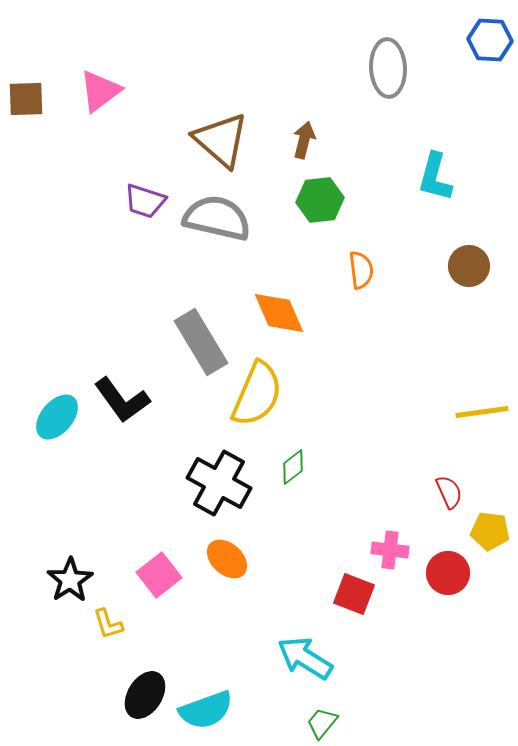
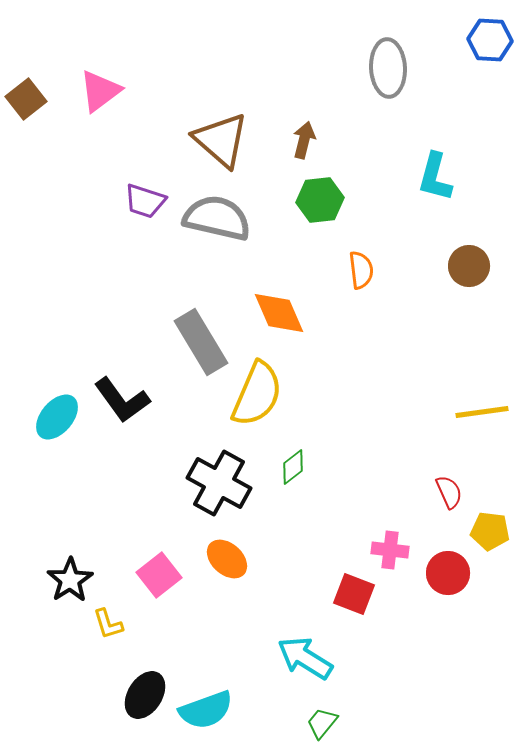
brown square: rotated 36 degrees counterclockwise
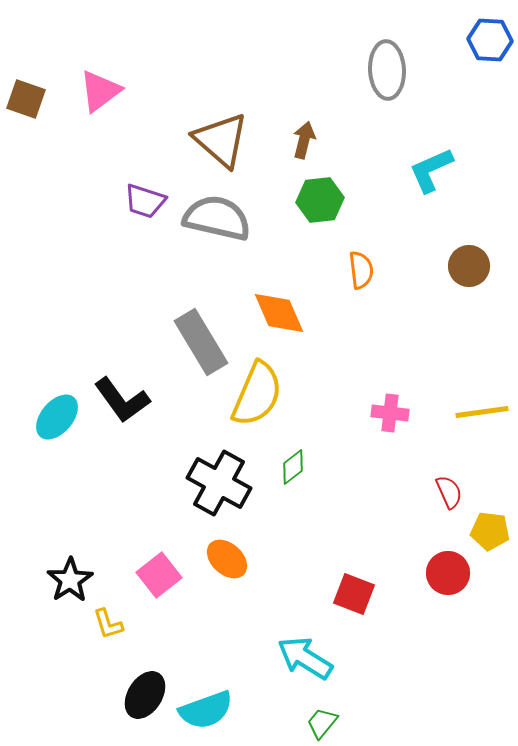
gray ellipse: moved 1 px left, 2 px down
brown square: rotated 33 degrees counterclockwise
cyan L-shape: moved 4 px left, 7 px up; rotated 51 degrees clockwise
pink cross: moved 137 px up
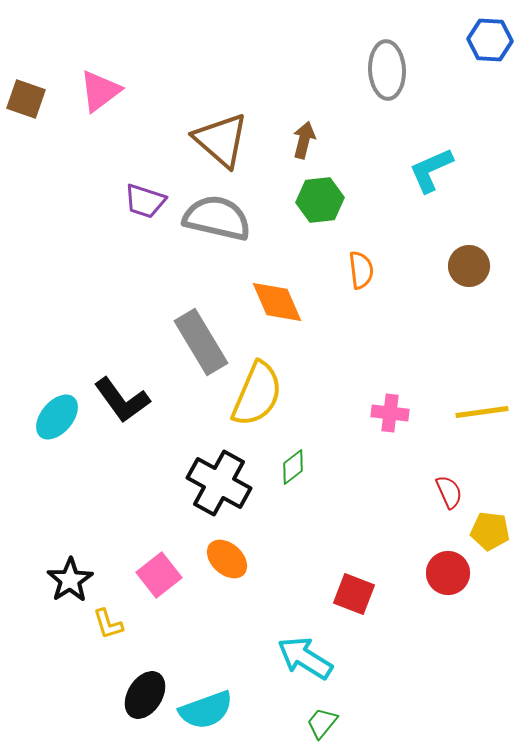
orange diamond: moved 2 px left, 11 px up
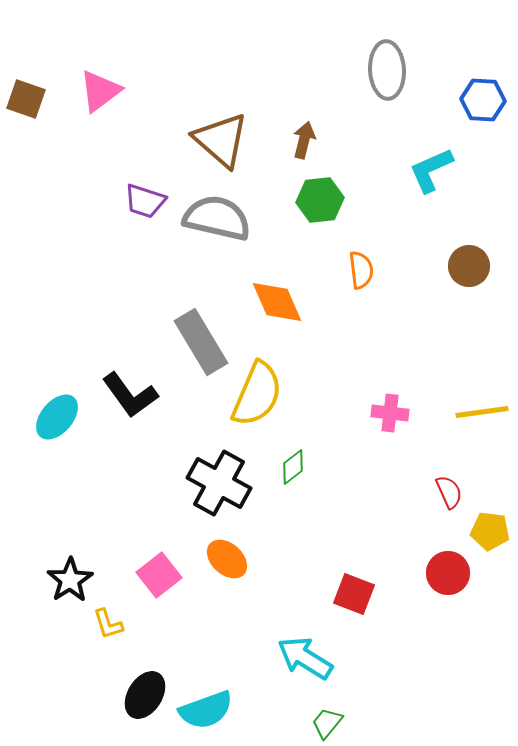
blue hexagon: moved 7 px left, 60 px down
black L-shape: moved 8 px right, 5 px up
green trapezoid: moved 5 px right
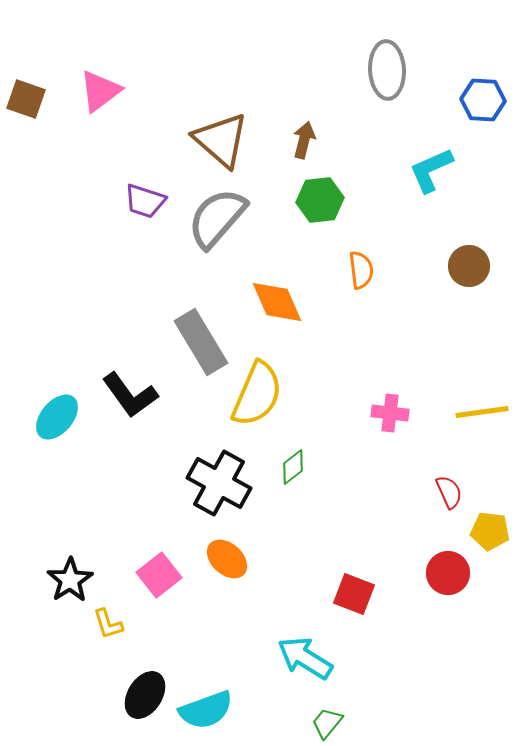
gray semicircle: rotated 62 degrees counterclockwise
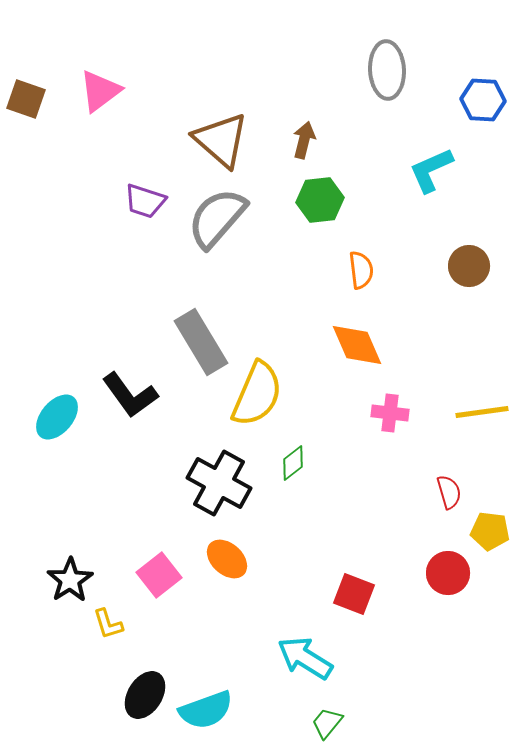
orange diamond: moved 80 px right, 43 px down
green diamond: moved 4 px up
red semicircle: rotated 8 degrees clockwise
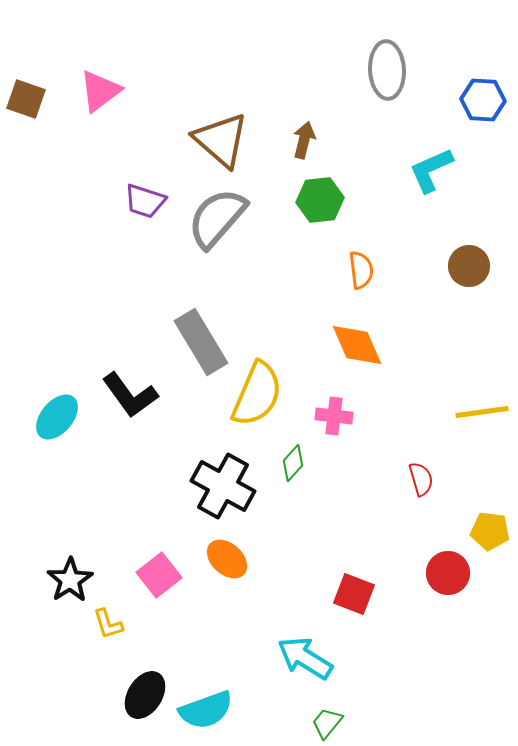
pink cross: moved 56 px left, 3 px down
green diamond: rotated 9 degrees counterclockwise
black cross: moved 4 px right, 3 px down
red semicircle: moved 28 px left, 13 px up
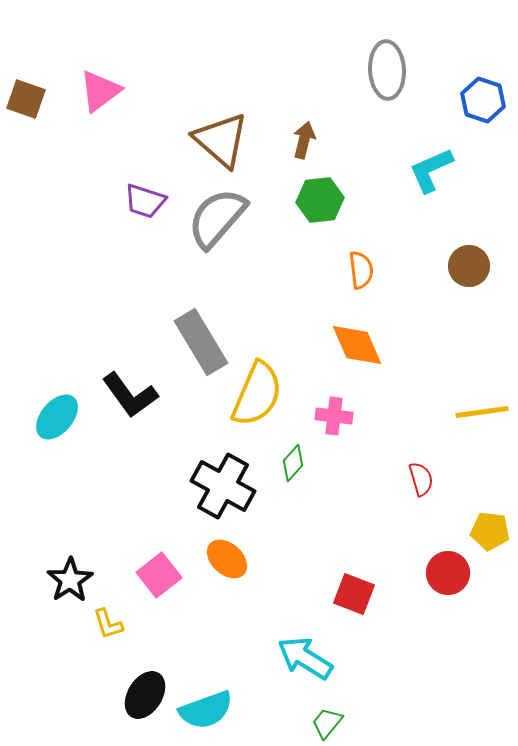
blue hexagon: rotated 15 degrees clockwise
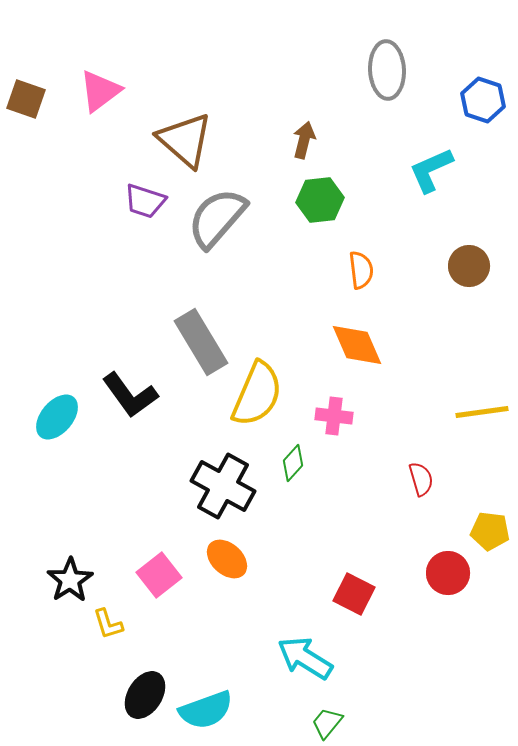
brown triangle: moved 36 px left
red square: rotated 6 degrees clockwise
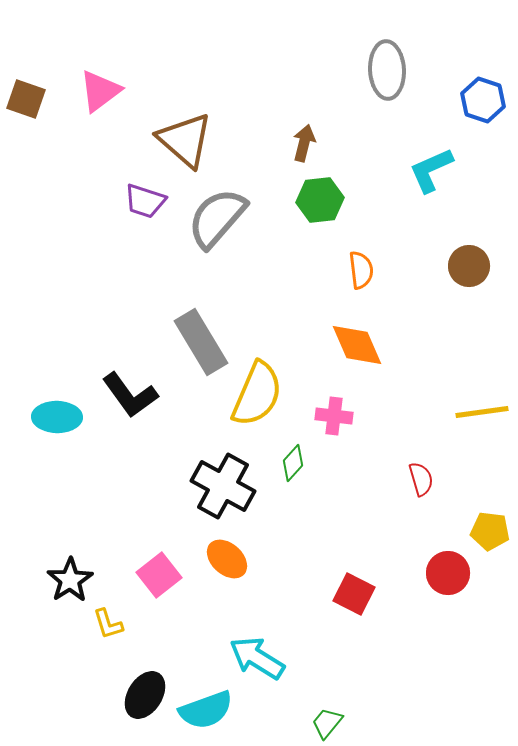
brown arrow: moved 3 px down
cyan ellipse: rotated 51 degrees clockwise
cyan arrow: moved 48 px left
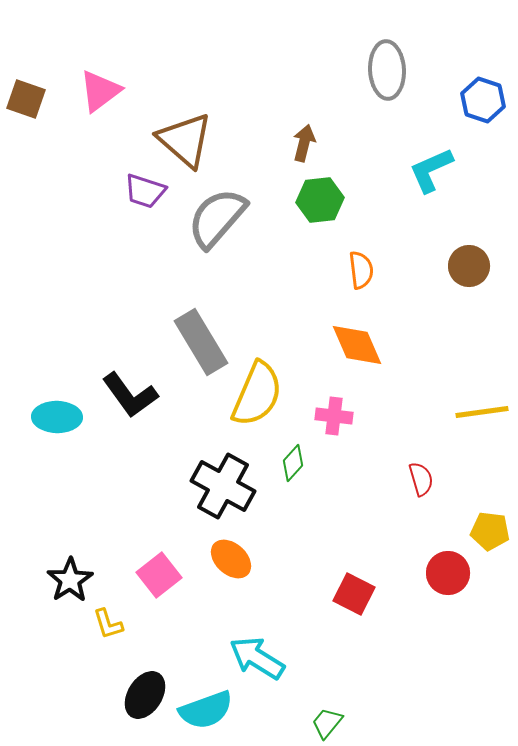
purple trapezoid: moved 10 px up
orange ellipse: moved 4 px right
